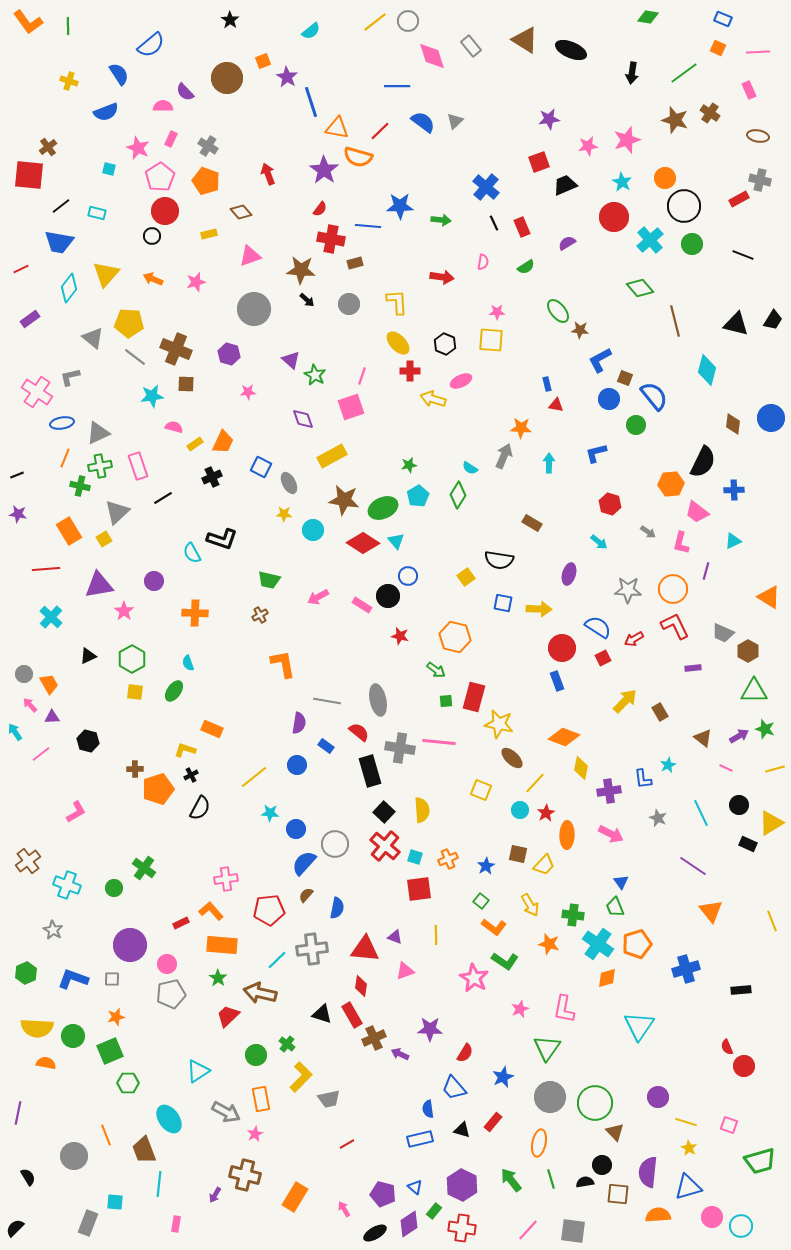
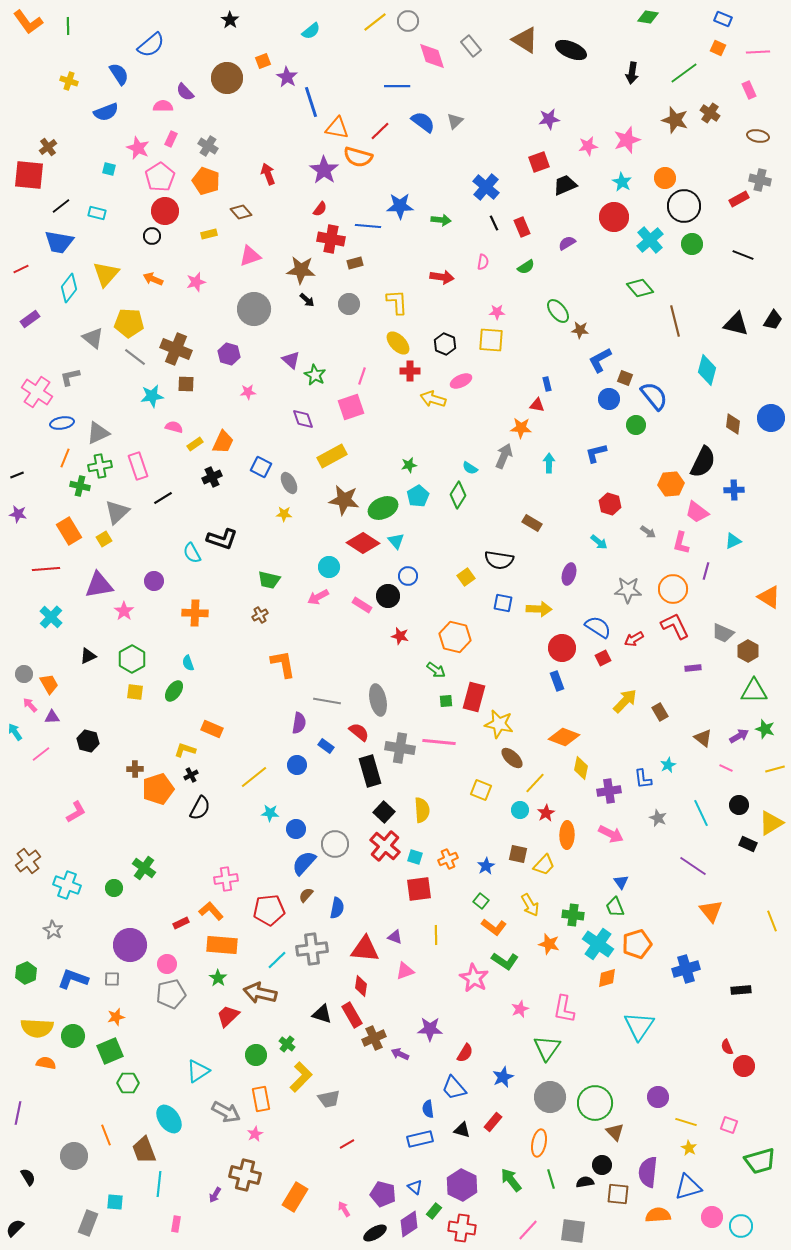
red triangle at (556, 405): moved 19 px left
cyan circle at (313, 530): moved 16 px right, 37 px down
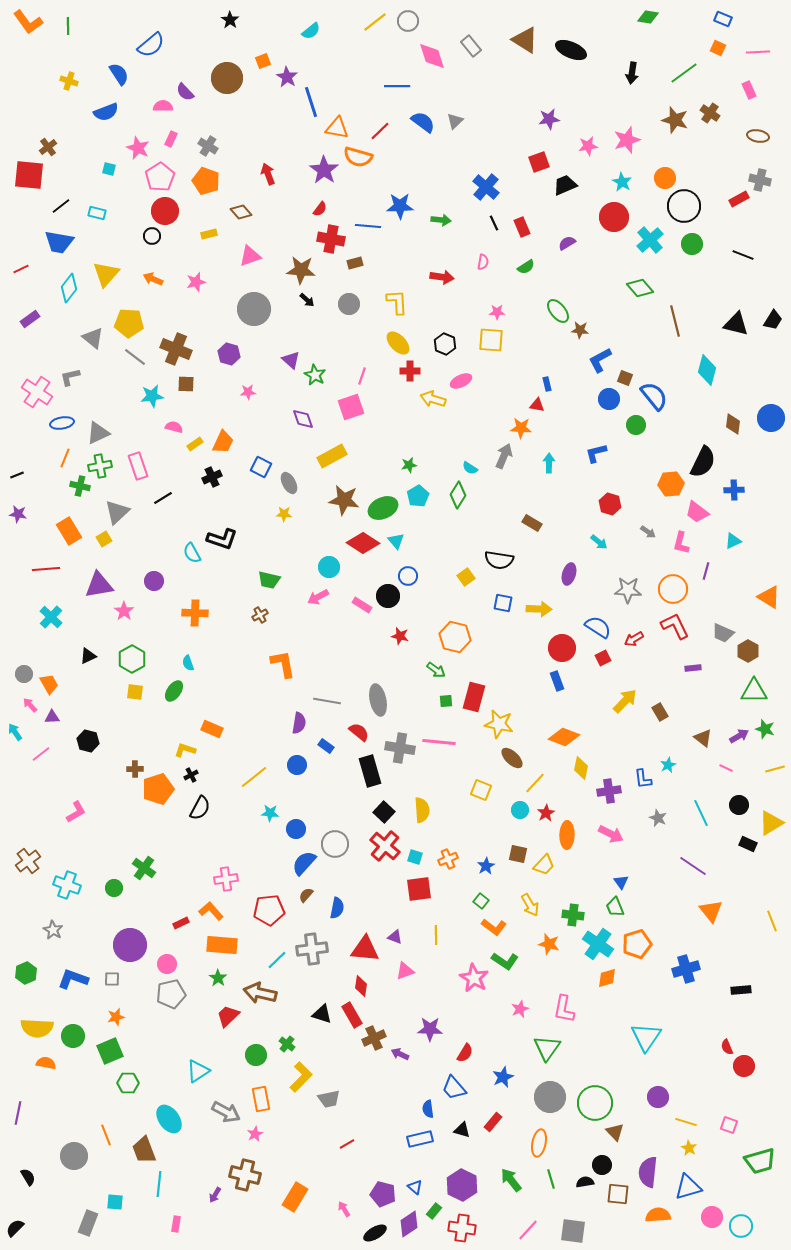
cyan triangle at (639, 1026): moved 7 px right, 11 px down
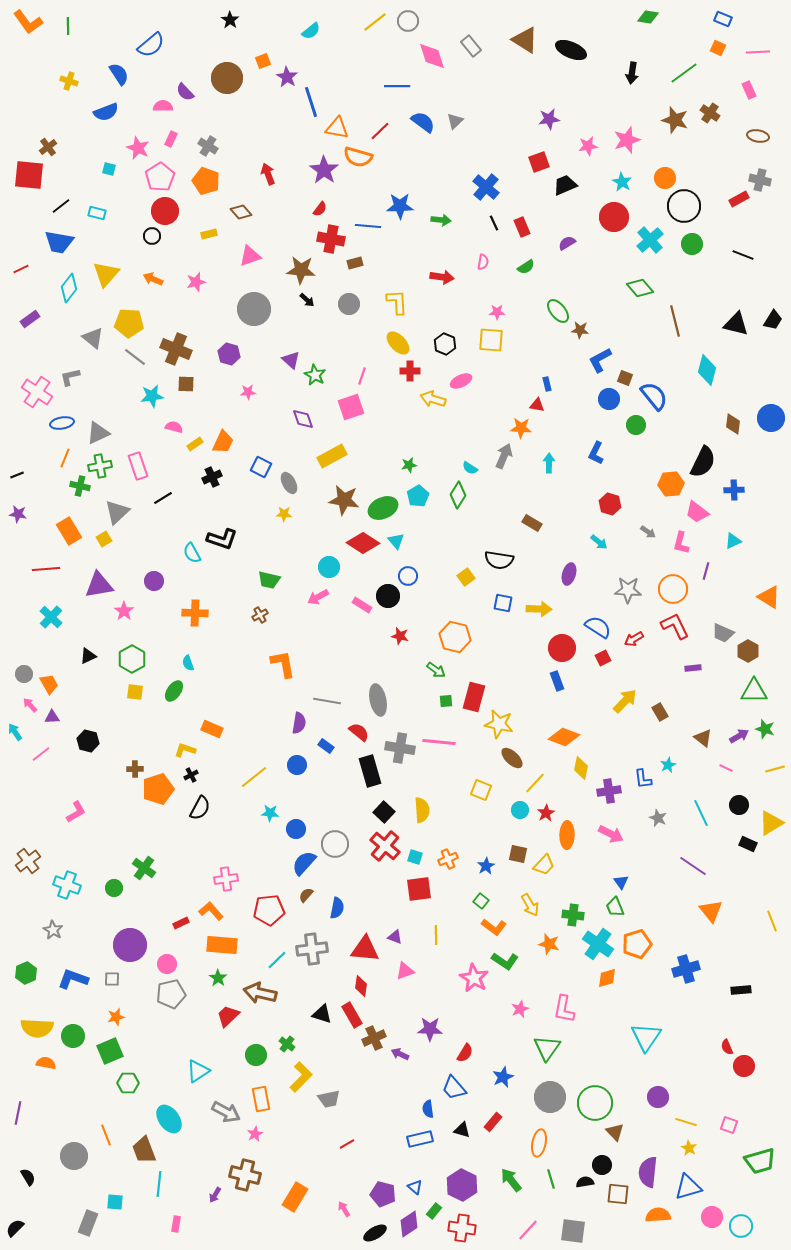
blue L-shape at (596, 453): rotated 50 degrees counterclockwise
